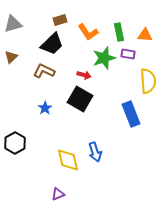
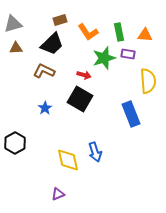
brown triangle: moved 5 px right, 9 px up; rotated 40 degrees clockwise
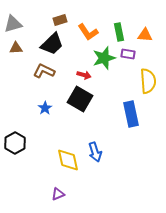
blue rectangle: rotated 10 degrees clockwise
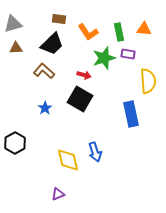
brown rectangle: moved 1 px left, 1 px up; rotated 24 degrees clockwise
orange triangle: moved 1 px left, 6 px up
brown L-shape: rotated 15 degrees clockwise
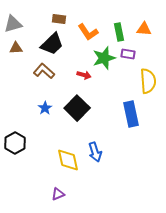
black square: moved 3 px left, 9 px down; rotated 15 degrees clockwise
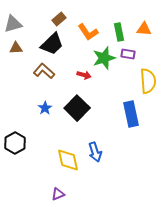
brown rectangle: rotated 48 degrees counterclockwise
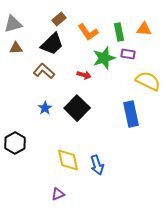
yellow semicircle: rotated 60 degrees counterclockwise
blue arrow: moved 2 px right, 13 px down
